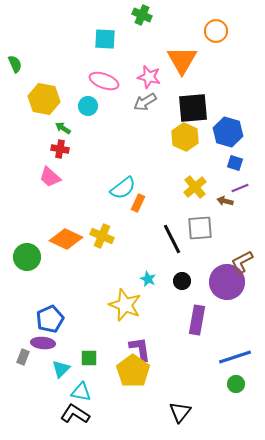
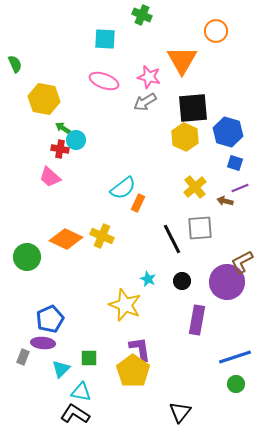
cyan circle at (88, 106): moved 12 px left, 34 px down
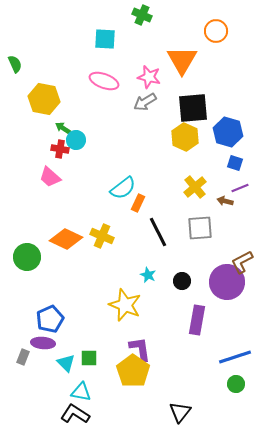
black line at (172, 239): moved 14 px left, 7 px up
cyan star at (148, 279): moved 4 px up
cyan triangle at (61, 369): moved 5 px right, 6 px up; rotated 30 degrees counterclockwise
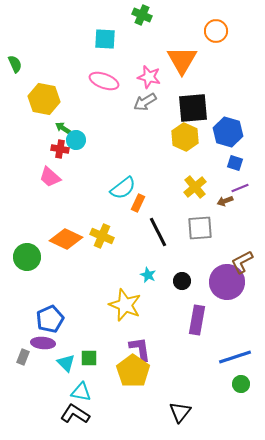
brown arrow at (225, 201): rotated 35 degrees counterclockwise
green circle at (236, 384): moved 5 px right
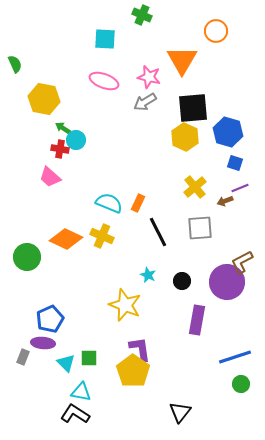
cyan semicircle at (123, 188): moved 14 px left, 15 px down; rotated 120 degrees counterclockwise
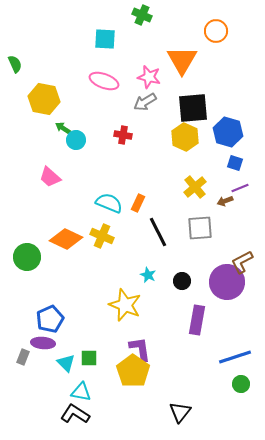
red cross at (60, 149): moved 63 px right, 14 px up
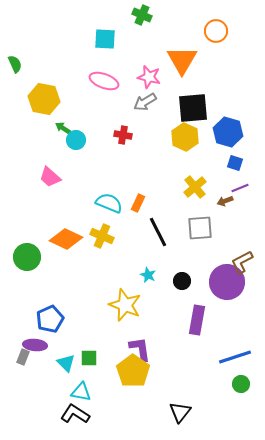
purple ellipse at (43, 343): moved 8 px left, 2 px down
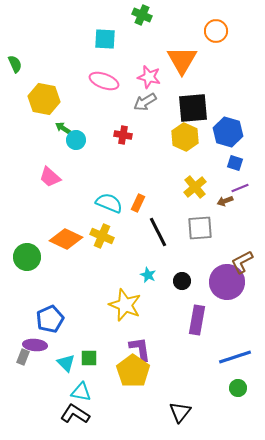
green circle at (241, 384): moved 3 px left, 4 px down
